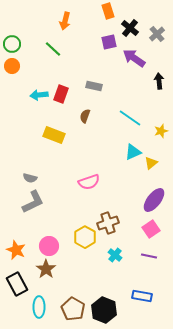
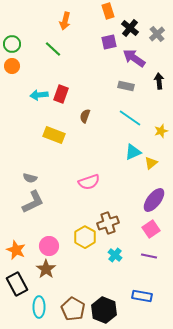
gray rectangle: moved 32 px right
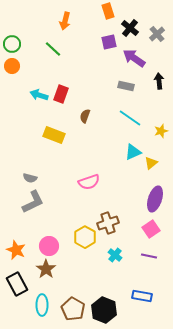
cyan arrow: rotated 24 degrees clockwise
purple ellipse: moved 1 px right, 1 px up; rotated 20 degrees counterclockwise
cyan ellipse: moved 3 px right, 2 px up
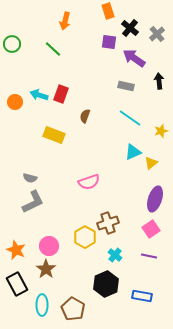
purple square: rotated 21 degrees clockwise
orange circle: moved 3 px right, 36 px down
black hexagon: moved 2 px right, 26 px up; rotated 15 degrees clockwise
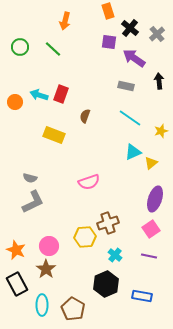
green circle: moved 8 px right, 3 px down
yellow hexagon: rotated 25 degrees clockwise
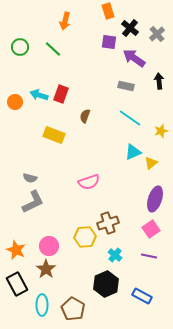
blue rectangle: rotated 18 degrees clockwise
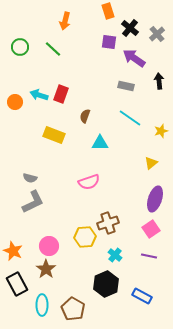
cyan triangle: moved 33 px left, 9 px up; rotated 24 degrees clockwise
orange star: moved 3 px left, 1 px down
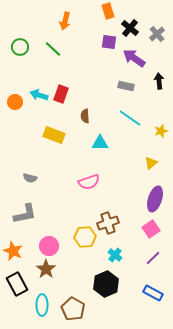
brown semicircle: rotated 24 degrees counterclockwise
gray L-shape: moved 8 px left, 12 px down; rotated 15 degrees clockwise
purple line: moved 4 px right, 2 px down; rotated 56 degrees counterclockwise
blue rectangle: moved 11 px right, 3 px up
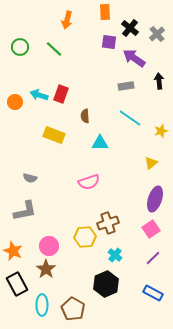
orange rectangle: moved 3 px left, 1 px down; rotated 14 degrees clockwise
orange arrow: moved 2 px right, 1 px up
green line: moved 1 px right
gray rectangle: rotated 21 degrees counterclockwise
gray L-shape: moved 3 px up
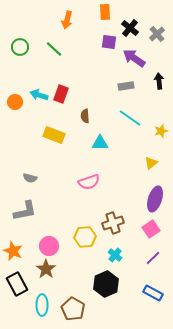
brown cross: moved 5 px right
